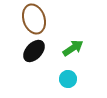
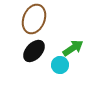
brown ellipse: rotated 40 degrees clockwise
cyan circle: moved 8 px left, 14 px up
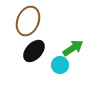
brown ellipse: moved 6 px left, 2 px down
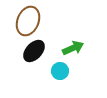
green arrow: rotated 10 degrees clockwise
cyan circle: moved 6 px down
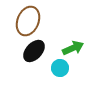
cyan circle: moved 3 px up
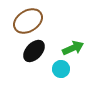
brown ellipse: rotated 36 degrees clockwise
cyan circle: moved 1 px right, 1 px down
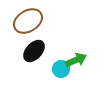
green arrow: moved 3 px right, 12 px down
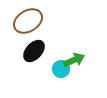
green arrow: moved 2 px left
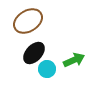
black ellipse: moved 2 px down
cyan circle: moved 14 px left
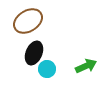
black ellipse: rotated 20 degrees counterclockwise
green arrow: moved 12 px right, 6 px down
